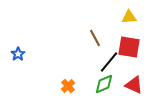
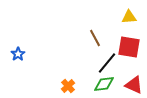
black line: moved 2 px left, 1 px down
green diamond: rotated 15 degrees clockwise
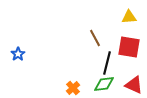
black line: rotated 25 degrees counterclockwise
orange cross: moved 5 px right, 2 px down
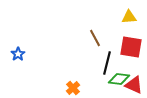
red square: moved 2 px right
green diamond: moved 15 px right, 5 px up; rotated 15 degrees clockwise
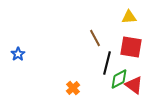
green diamond: rotated 35 degrees counterclockwise
red triangle: rotated 12 degrees clockwise
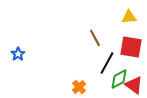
black line: rotated 15 degrees clockwise
orange cross: moved 6 px right, 1 px up
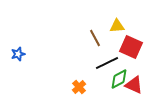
yellow triangle: moved 12 px left, 9 px down
red square: rotated 15 degrees clockwise
blue star: rotated 16 degrees clockwise
black line: rotated 35 degrees clockwise
red triangle: rotated 12 degrees counterclockwise
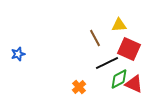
yellow triangle: moved 2 px right, 1 px up
red square: moved 2 px left, 2 px down
red triangle: moved 1 px up
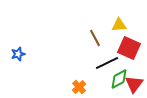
red square: moved 1 px up
red triangle: rotated 42 degrees clockwise
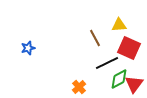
blue star: moved 10 px right, 6 px up
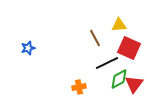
orange cross: rotated 32 degrees clockwise
